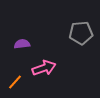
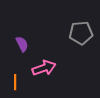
purple semicircle: rotated 70 degrees clockwise
orange line: rotated 42 degrees counterclockwise
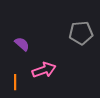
purple semicircle: rotated 21 degrees counterclockwise
pink arrow: moved 2 px down
